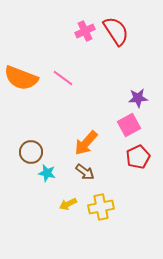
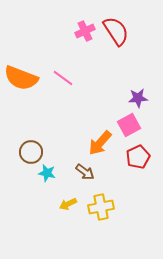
orange arrow: moved 14 px right
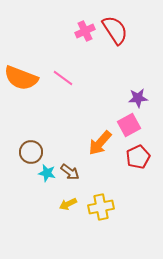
red semicircle: moved 1 px left, 1 px up
brown arrow: moved 15 px left
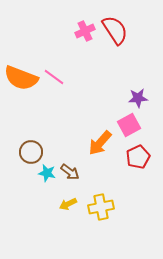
pink line: moved 9 px left, 1 px up
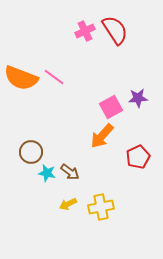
pink square: moved 18 px left, 18 px up
orange arrow: moved 2 px right, 7 px up
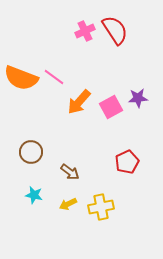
orange arrow: moved 23 px left, 34 px up
red pentagon: moved 11 px left, 5 px down
cyan star: moved 13 px left, 22 px down
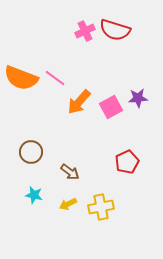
red semicircle: rotated 140 degrees clockwise
pink line: moved 1 px right, 1 px down
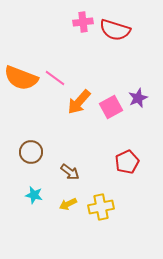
pink cross: moved 2 px left, 9 px up; rotated 18 degrees clockwise
purple star: rotated 18 degrees counterclockwise
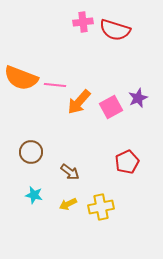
pink line: moved 7 px down; rotated 30 degrees counterclockwise
